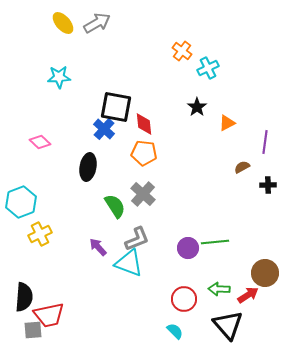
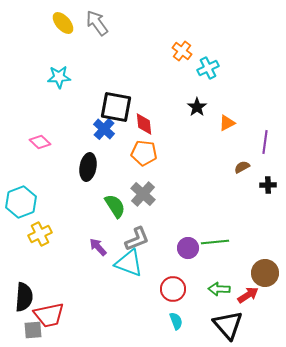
gray arrow: rotated 96 degrees counterclockwise
red circle: moved 11 px left, 10 px up
cyan semicircle: moved 1 px right, 10 px up; rotated 24 degrees clockwise
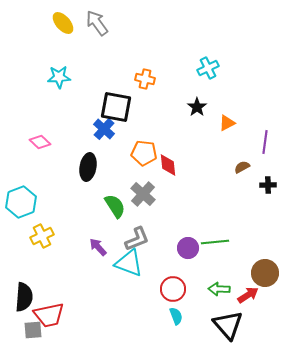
orange cross: moved 37 px left, 28 px down; rotated 24 degrees counterclockwise
red diamond: moved 24 px right, 41 px down
yellow cross: moved 2 px right, 2 px down
cyan semicircle: moved 5 px up
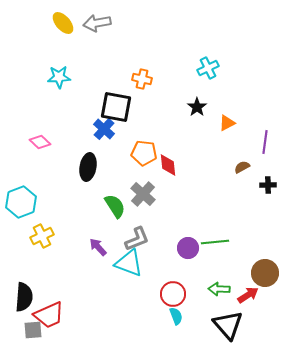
gray arrow: rotated 64 degrees counterclockwise
orange cross: moved 3 px left
red circle: moved 5 px down
red trapezoid: rotated 12 degrees counterclockwise
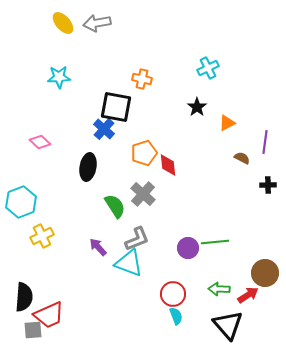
orange pentagon: rotated 25 degrees counterclockwise
brown semicircle: moved 9 px up; rotated 56 degrees clockwise
